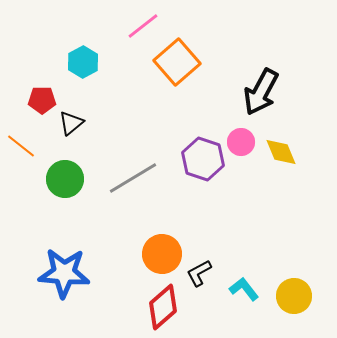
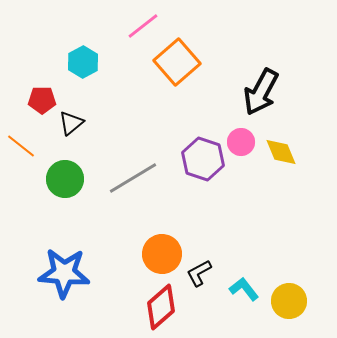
yellow circle: moved 5 px left, 5 px down
red diamond: moved 2 px left
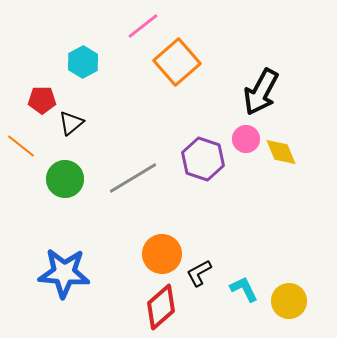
pink circle: moved 5 px right, 3 px up
cyan L-shape: rotated 12 degrees clockwise
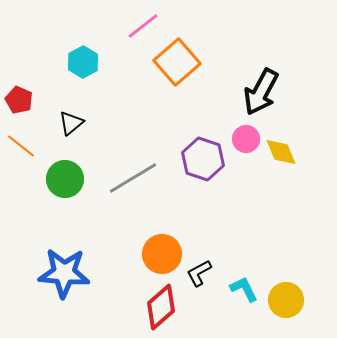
red pentagon: moved 23 px left; rotated 24 degrees clockwise
yellow circle: moved 3 px left, 1 px up
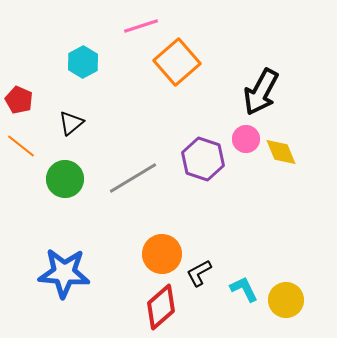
pink line: moved 2 px left; rotated 20 degrees clockwise
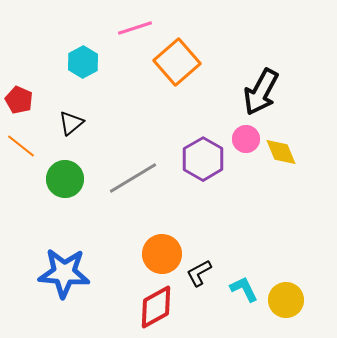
pink line: moved 6 px left, 2 px down
purple hexagon: rotated 12 degrees clockwise
red diamond: moved 5 px left; rotated 12 degrees clockwise
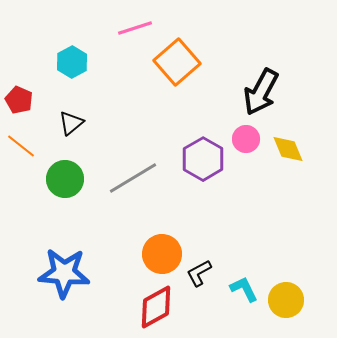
cyan hexagon: moved 11 px left
yellow diamond: moved 7 px right, 3 px up
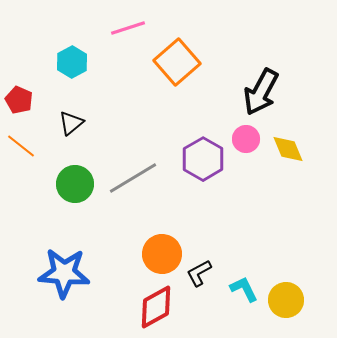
pink line: moved 7 px left
green circle: moved 10 px right, 5 px down
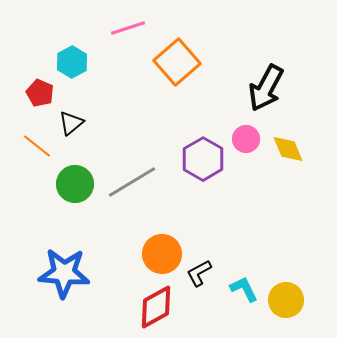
black arrow: moved 5 px right, 4 px up
red pentagon: moved 21 px right, 7 px up
orange line: moved 16 px right
gray line: moved 1 px left, 4 px down
